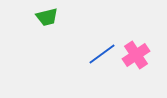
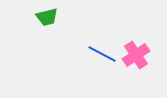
blue line: rotated 64 degrees clockwise
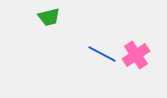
green trapezoid: moved 2 px right
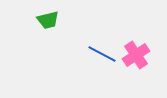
green trapezoid: moved 1 px left, 3 px down
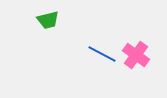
pink cross: rotated 20 degrees counterclockwise
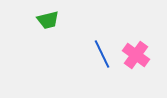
blue line: rotated 36 degrees clockwise
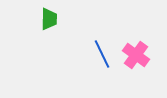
green trapezoid: moved 1 px right, 1 px up; rotated 75 degrees counterclockwise
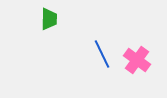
pink cross: moved 1 px right, 5 px down
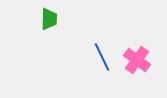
blue line: moved 3 px down
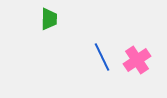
pink cross: rotated 20 degrees clockwise
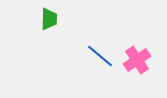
blue line: moved 2 px left, 1 px up; rotated 24 degrees counterclockwise
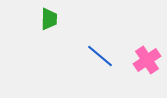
pink cross: moved 10 px right
